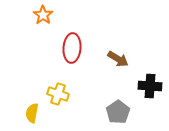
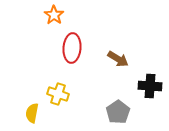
orange star: moved 11 px right
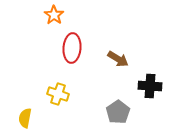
yellow semicircle: moved 7 px left, 5 px down
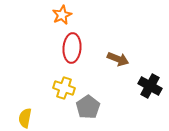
orange star: moved 8 px right; rotated 12 degrees clockwise
brown arrow: rotated 10 degrees counterclockwise
black cross: rotated 25 degrees clockwise
yellow cross: moved 6 px right, 6 px up
gray pentagon: moved 30 px left, 5 px up
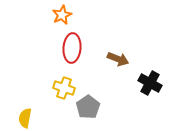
black cross: moved 3 px up
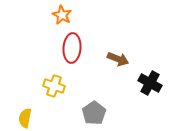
orange star: rotated 18 degrees counterclockwise
yellow cross: moved 10 px left, 2 px up
gray pentagon: moved 6 px right, 6 px down
